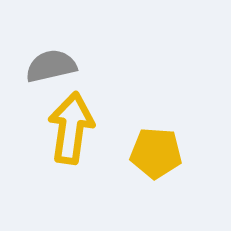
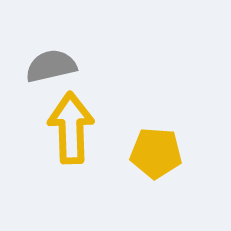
yellow arrow: rotated 10 degrees counterclockwise
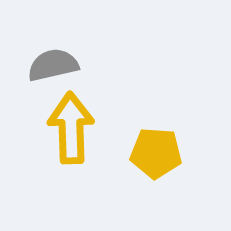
gray semicircle: moved 2 px right, 1 px up
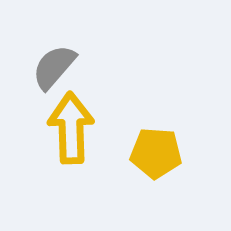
gray semicircle: moved 1 px right, 2 px down; rotated 36 degrees counterclockwise
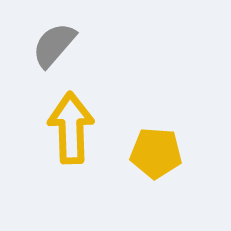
gray semicircle: moved 22 px up
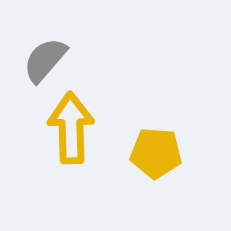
gray semicircle: moved 9 px left, 15 px down
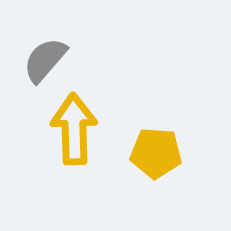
yellow arrow: moved 3 px right, 1 px down
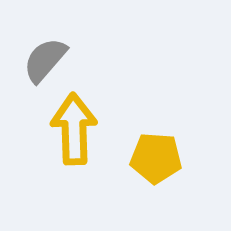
yellow pentagon: moved 5 px down
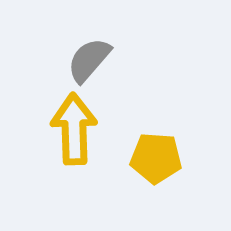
gray semicircle: moved 44 px right
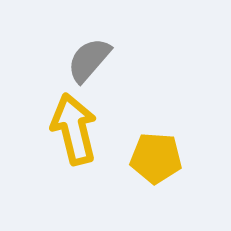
yellow arrow: rotated 12 degrees counterclockwise
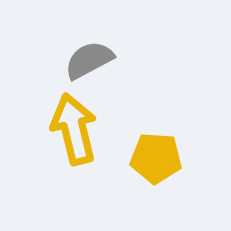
gray semicircle: rotated 21 degrees clockwise
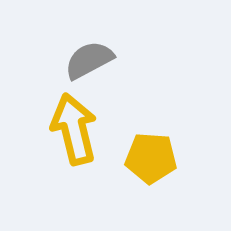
yellow pentagon: moved 5 px left
